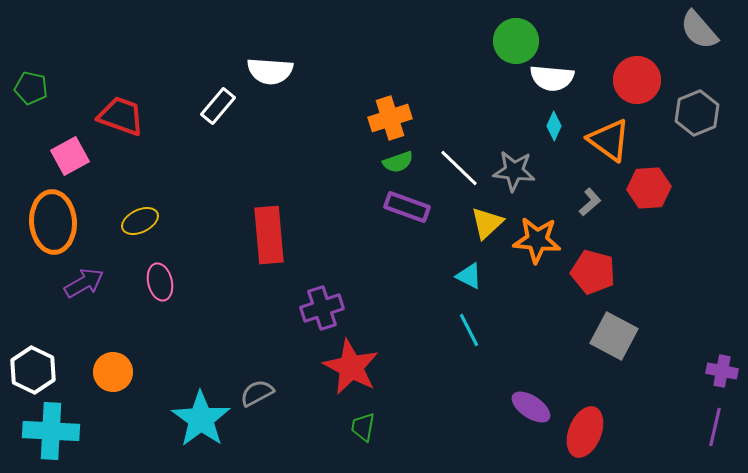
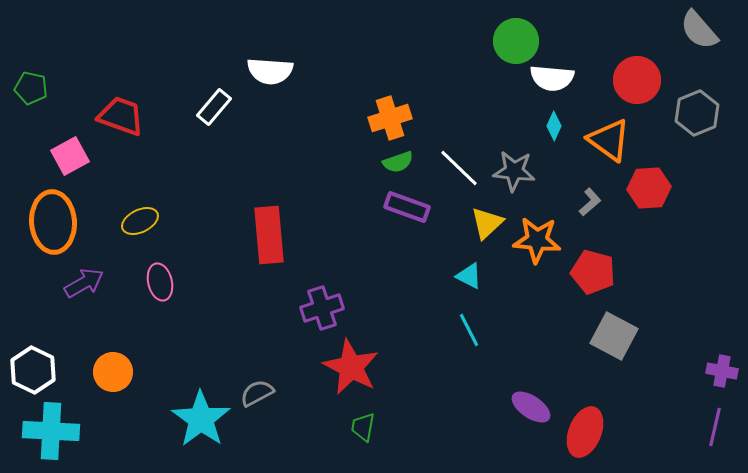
white rectangle at (218, 106): moved 4 px left, 1 px down
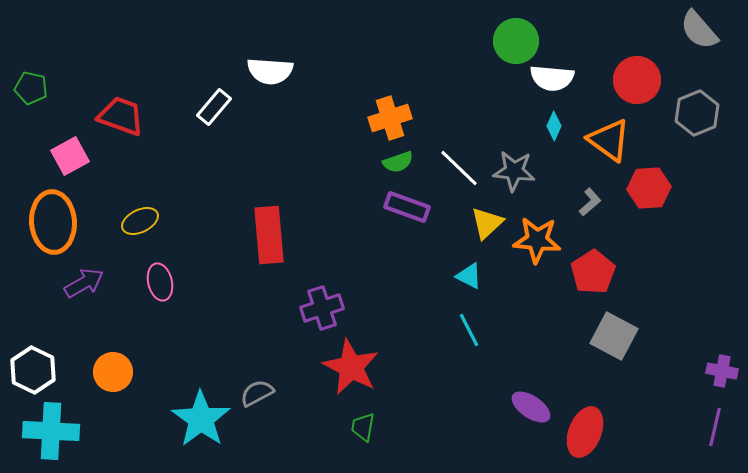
red pentagon at (593, 272): rotated 24 degrees clockwise
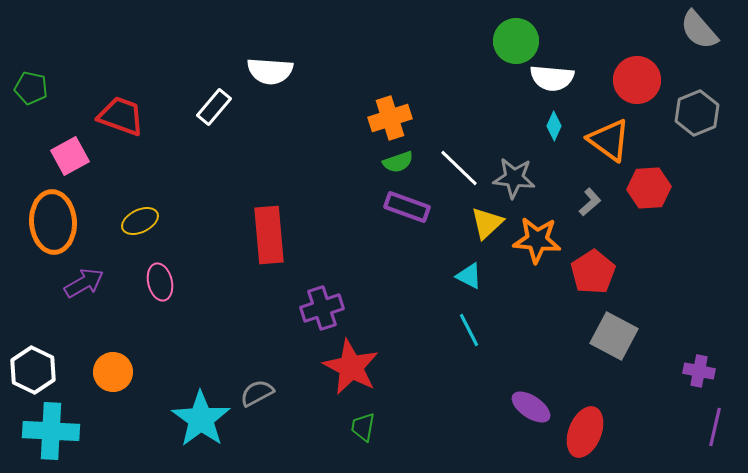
gray star at (514, 171): moved 7 px down
purple cross at (722, 371): moved 23 px left
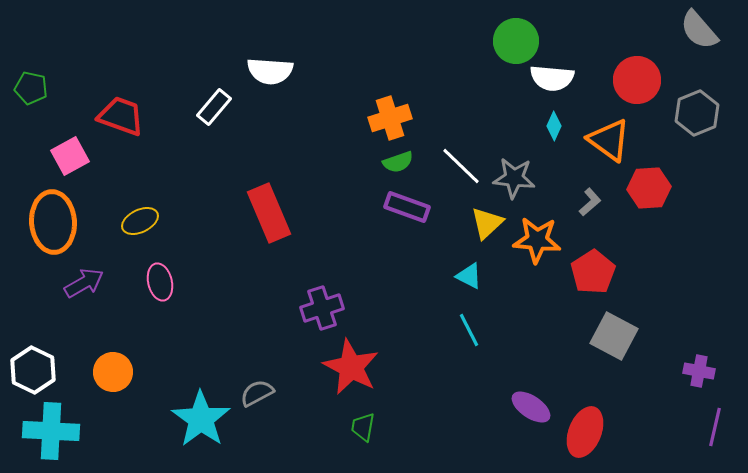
white line at (459, 168): moved 2 px right, 2 px up
red rectangle at (269, 235): moved 22 px up; rotated 18 degrees counterclockwise
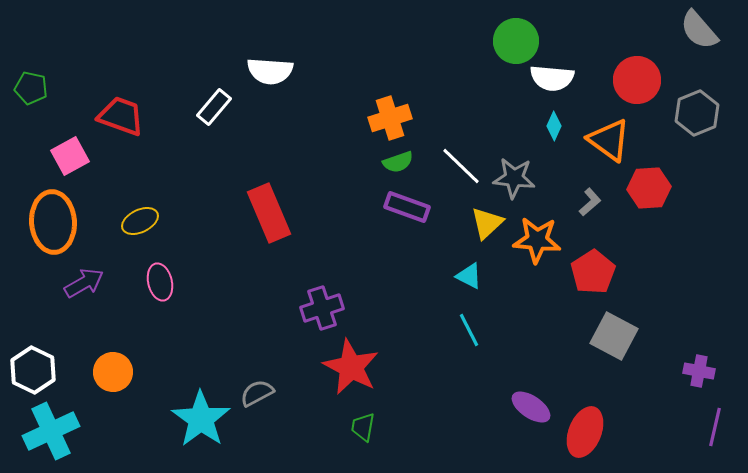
cyan cross at (51, 431): rotated 28 degrees counterclockwise
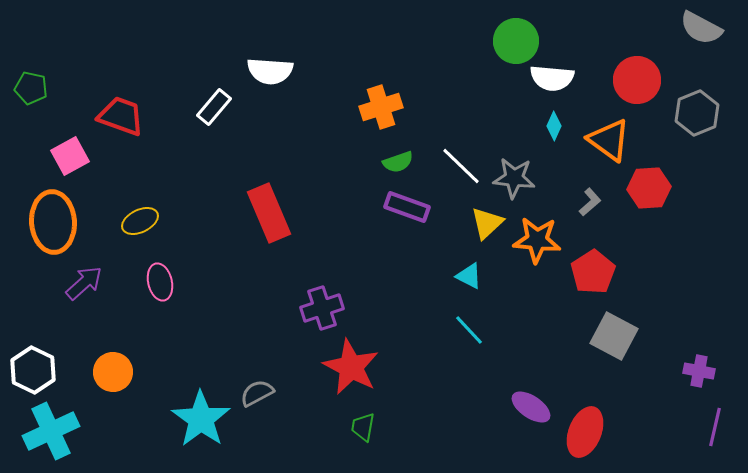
gray semicircle at (699, 30): moved 2 px right, 2 px up; rotated 21 degrees counterclockwise
orange cross at (390, 118): moved 9 px left, 11 px up
purple arrow at (84, 283): rotated 12 degrees counterclockwise
cyan line at (469, 330): rotated 16 degrees counterclockwise
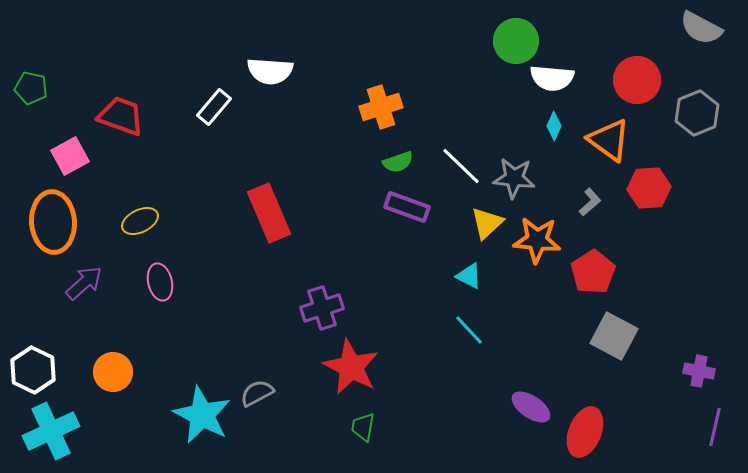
cyan star at (201, 419): moved 1 px right, 4 px up; rotated 8 degrees counterclockwise
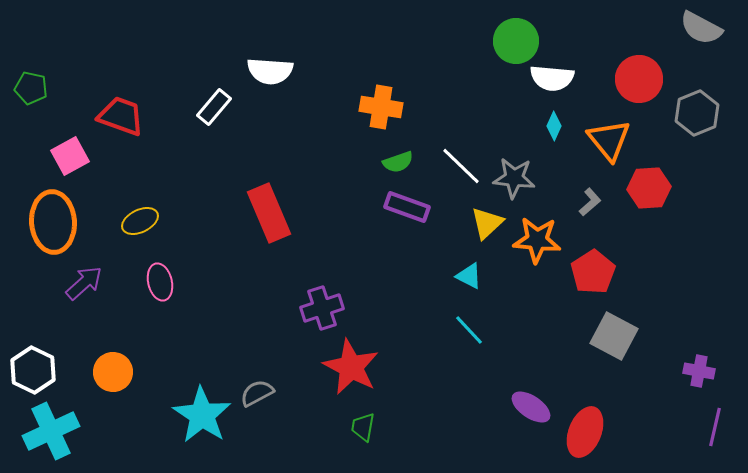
red circle at (637, 80): moved 2 px right, 1 px up
orange cross at (381, 107): rotated 27 degrees clockwise
orange triangle at (609, 140): rotated 15 degrees clockwise
cyan star at (202, 415): rotated 6 degrees clockwise
